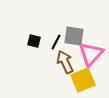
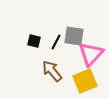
brown arrow: moved 13 px left, 9 px down; rotated 15 degrees counterclockwise
yellow square: moved 2 px right, 1 px down
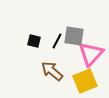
black line: moved 1 px right, 1 px up
brown arrow: rotated 10 degrees counterclockwise
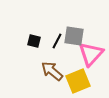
yellow square: moved 7 px left
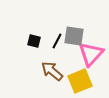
yellow square: moved 2 px right
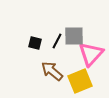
gray square: rotated 10 degrees counterclockwise
black square: moved 1 px right, 2 px down
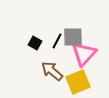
gray square: moved 1 px left, 1 px down
black square: rotated 16 degrees clockwise
pink triangle: moved 7 px left
yellow square: moved 2 px left, 1 px down
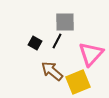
gray square: moved 8 px left, 15 px up
pink triangle: moved 7 px right
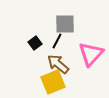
gray square: moved 2 px down
black square: rotated 24 degrees clockwise
brown arrow: moved 6 px right, 7 px up
yellow square: moved 25 px left
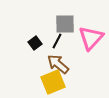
pink triangle: moved 16 px up
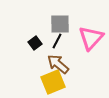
gray square: moved 5 px left
